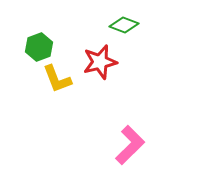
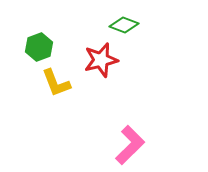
red star: moved 1 px right, 2 px up
yellow L-shape: moved 1 px left, 4 px down
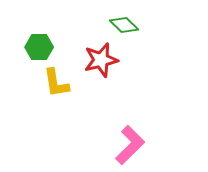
green diamond: rotated 24 degrees clockwise
green hexagon: rotated 20 degrees clockwise
yellow L-shape: rotated 12 degrees clockwise
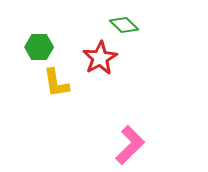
red star: moved 1 px left, 2 px up; rotated 16 degrees counterclockwise
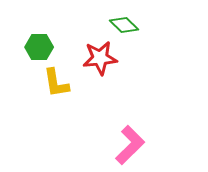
red star: rotated 24 degrees clockwise
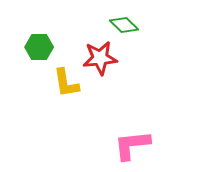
yellow L-shape: moved 10 px right
pink L-shape: moved 2 px right; rotated 141 degrees counterclockwise
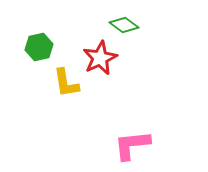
green diamond: rotated 8 degrees counterclockwise
green hexagon: rotated 12 degrees counterclockwise
red star: rotated 20 degrees counterclockwise
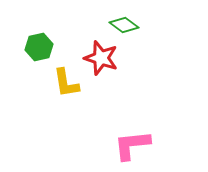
red star: moved 1 px right; rotated 28 degrees counterclockwise
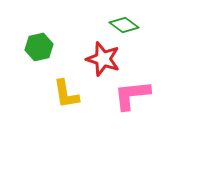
red star: moved 2 px right, 1 px down
yellow L-shape: moved 11 px down
pink L-shape: moved 50 px up
